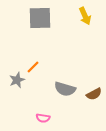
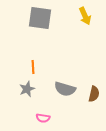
gray square: rotated 10 degrees clockwise
orange line: rotated 48 degrees counterclockwise
gray star: moved 10 px right, 9 px down
brown semicircle: rotated 49 degrees counterclockwise
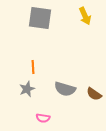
brown semicircle: rotated 112 degrees clockwise
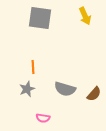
brown semicircle: rotated 84 degrees counterclockwise
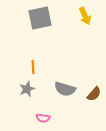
gray square: rotated 20 degrees counterclockwise
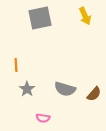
orange line: moved 17 px left, 2 px up
gray star: rotated 14 degrees counterclockwise
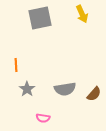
yellow arrow: moved 3 px left, 2 px up
gray semicircle: rotated 25 degrees counterclockwise
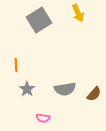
yellow arrow: moved 4 px left, 1 px up
gray square: moved 1 px left, 2 px down; rotated 20 degrees counterclockwise
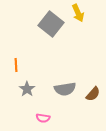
gray square: moved 12 px right, 4 px down; rotated 20 degrees counterclockwise
brown semicircle: moved 1 px left
